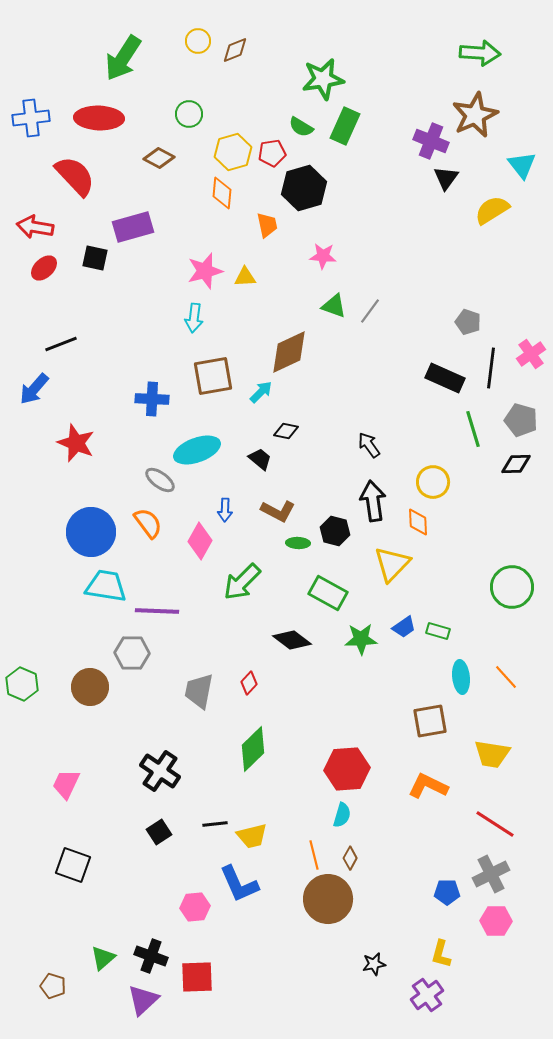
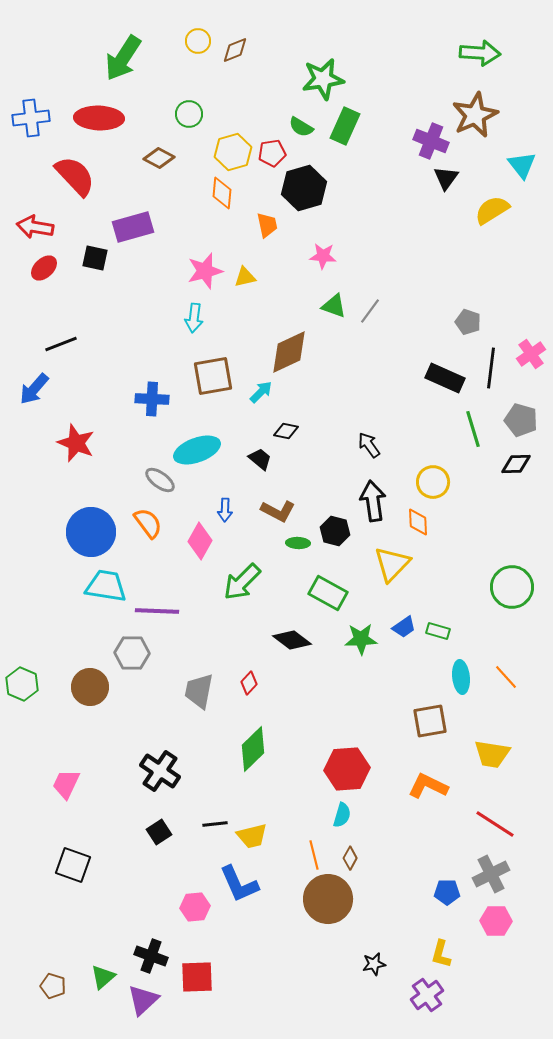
yellow triangle at (245, 277): rotated 10 degrees counterclockwise
green triangle at (103, 958): moved 19 px down
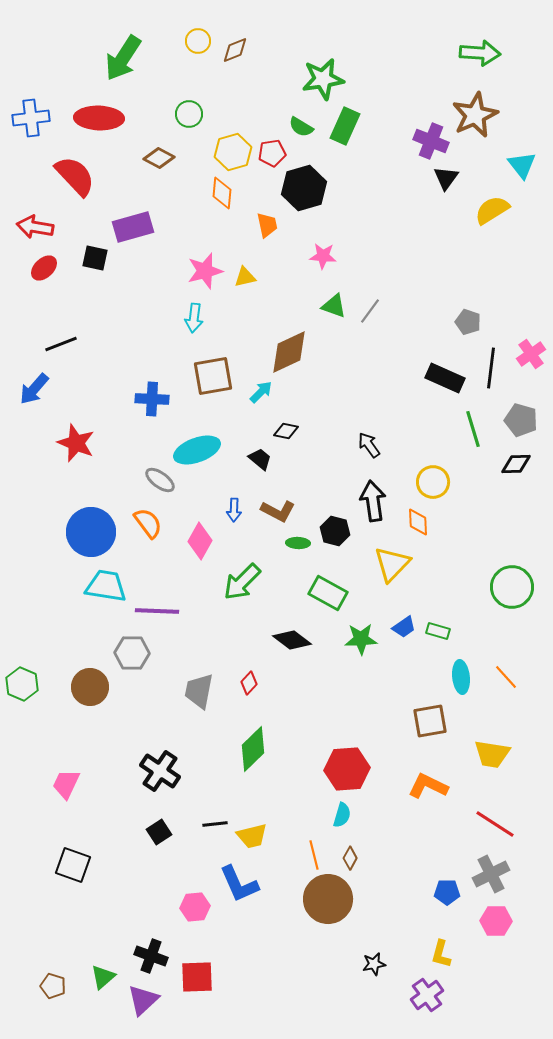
blue arrow at (225, 510): moved 9 px right
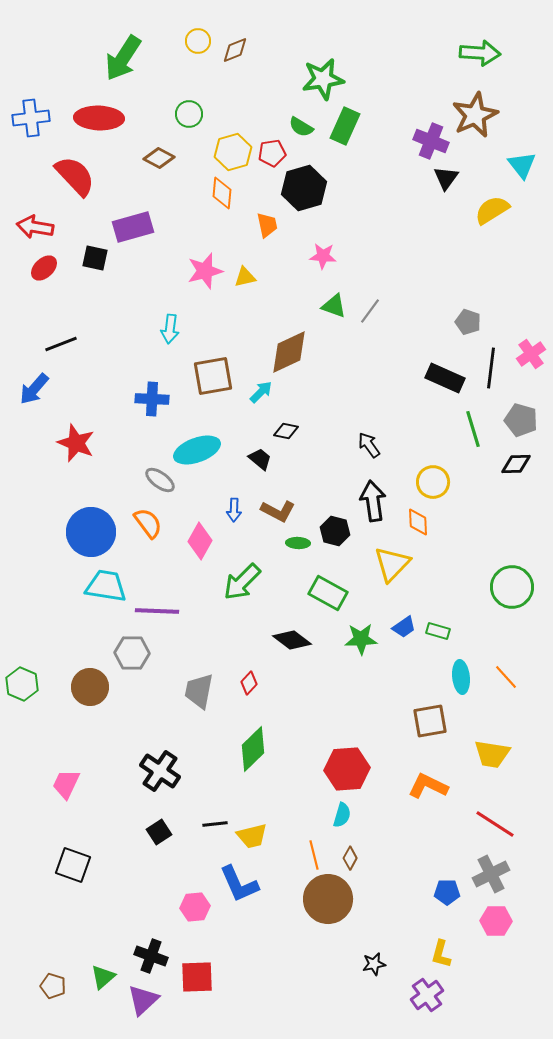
cyan arrow at (194, 318): moved 24 px left, 11 px down
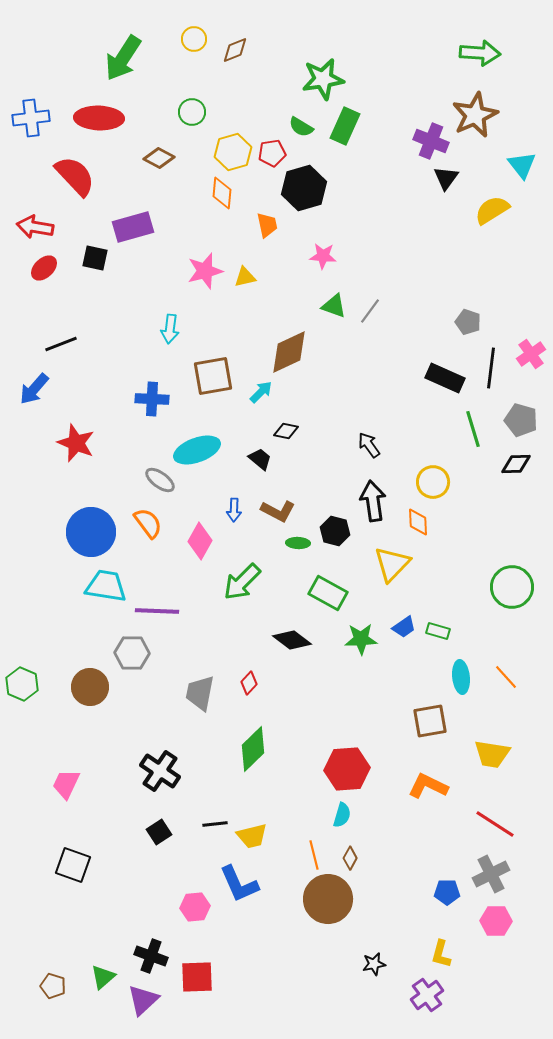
yellow circle at (198, 41): moved 4 px left, 2 px up
green circle at (189, 114): moved 3 px right, 2 px up
gray trapezoid at (199, 691): moved 1 px right, 2 px down
